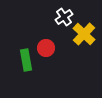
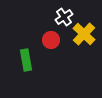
red circle: moved 5 px right, 8 px up
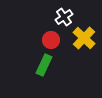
yellow cross: moved 4 px down
green rectangle: moved 18 px right, 5 px down; rotated 35 degrees clockwise
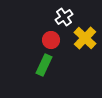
yellow cross: moved 1 px right
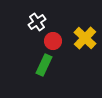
white cross: moved 27 px left, 5 px down
red circle: moved 2 px right, 1 px down
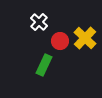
white cross: moved 2 px right; rotated 12 degrees counterclockwise
red circle: moved 7 px right
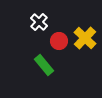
red circle: moved 1 px left
green rectangle: rotated 65 degrees counterclockwise
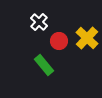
yellow cross: moved 2 px right
